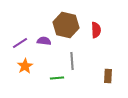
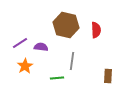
purple semicircle: moved 3 px left, 6 px down
gray line: rotated 12 degrees clockwise
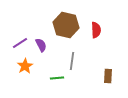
purple semicircle: moved 2 px up; rotated 56 degrees clockwise
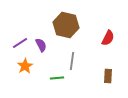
red semicircle: moved 12 px right, 8 px down; rotated 28 degrees clockwise
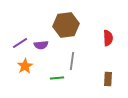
brown hexagon: rotated 20 degrees counterclockwise
red semicircle: rotated 28 degrees counterclockwise
purple semicircle: rotated 112 degrees clockwise
brown rectangle: moved 3 px down
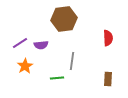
brown hexagon: moved 2 px left, 6 px up
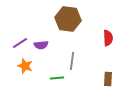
brown hexagon: moved 4 px right; rotated 15 degrees clockwise
orange star: rotated 21 degrees counterclockwise
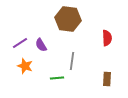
red semicircle: moved 1 px left
purple semicircle: rotated 64 degrees clockwise
brown rectangle: moved 1 px left
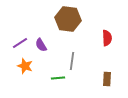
green line: moved 1 px right
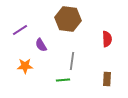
red semicircle: moved 1 px down
purple line: moved 13 px up
orange star: rotated 21 degrees counterclockwise
green line: moved 5 px right, 2 px down
